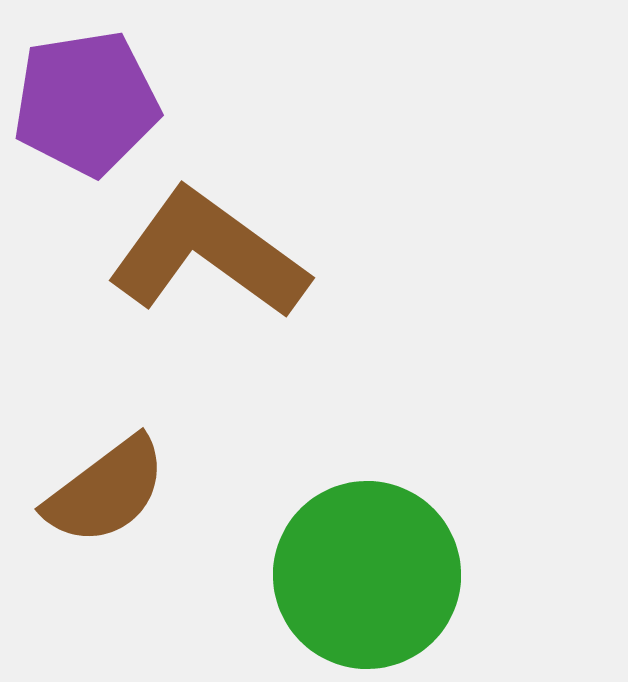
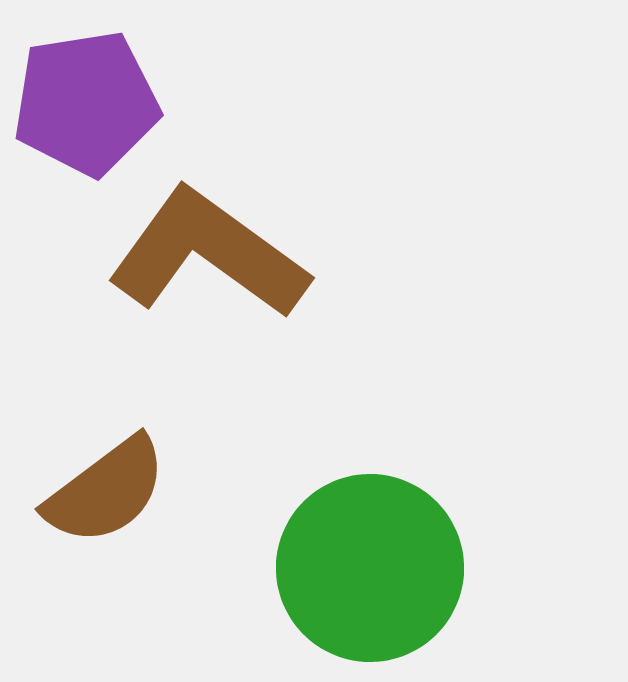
green circle: moved 3 px right, 7 px up
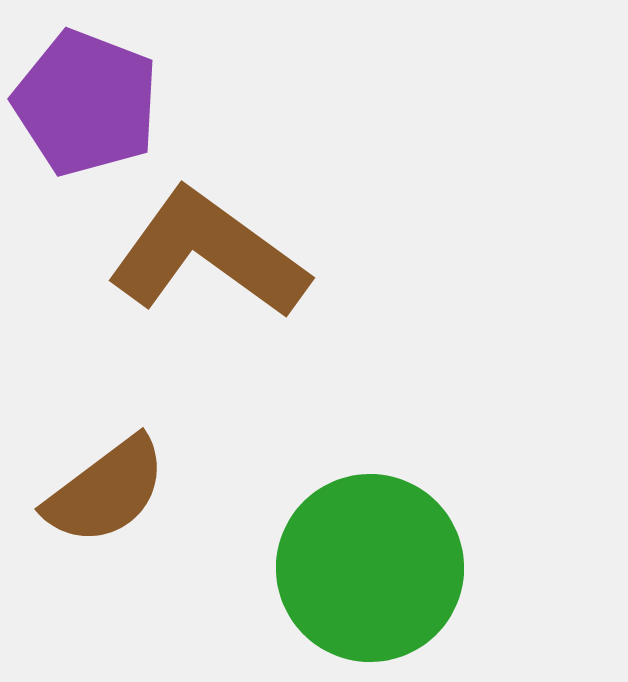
purple pentagon: rotated 30 degrees clockwise
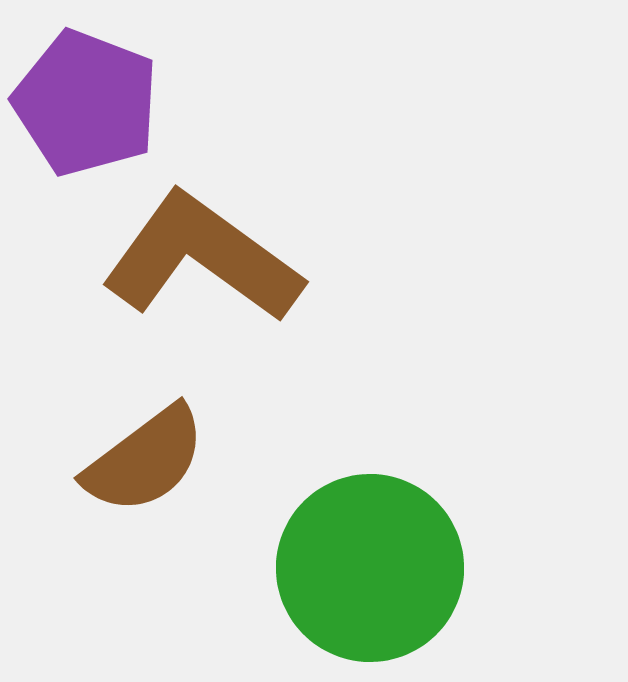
brown L-shape: moved 6 px left, 4 px down
brown semicircle: moved 39 px right, 31 px up
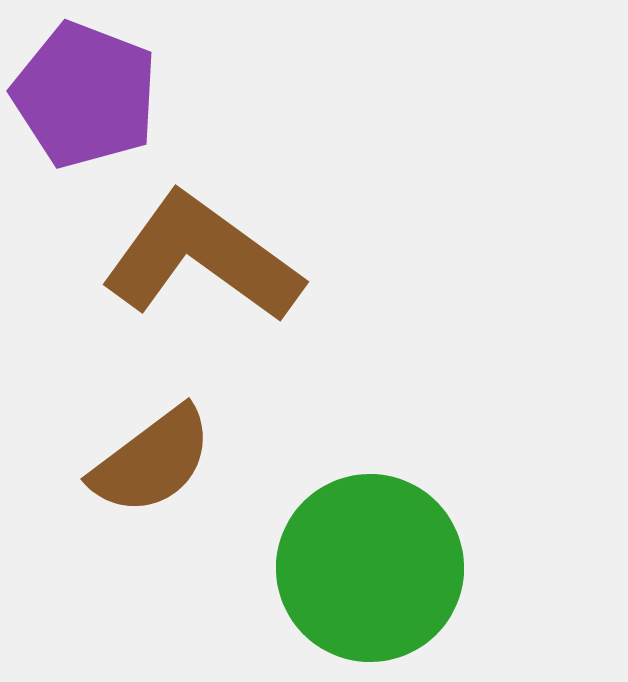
purple pentagon: moved 1 px left, 8 px up
brown semicircle: moved 7 px right, 1 px down
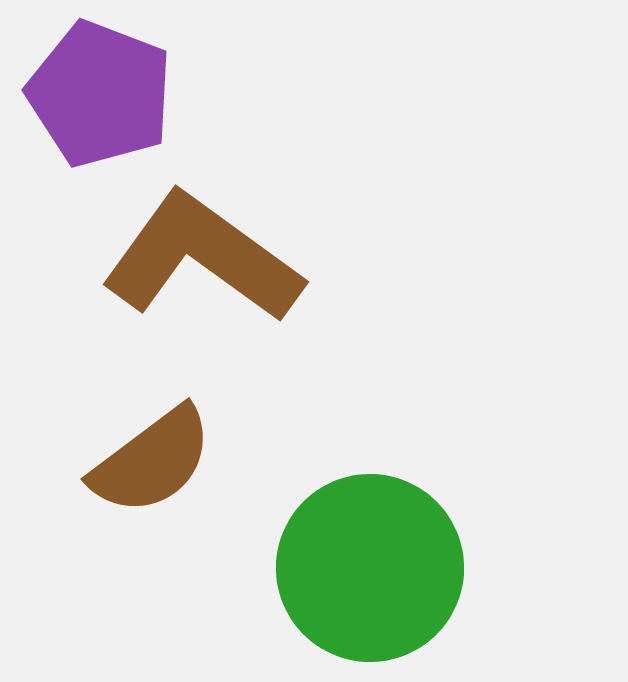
purple pentagon: moved 15 px right, 1 px up
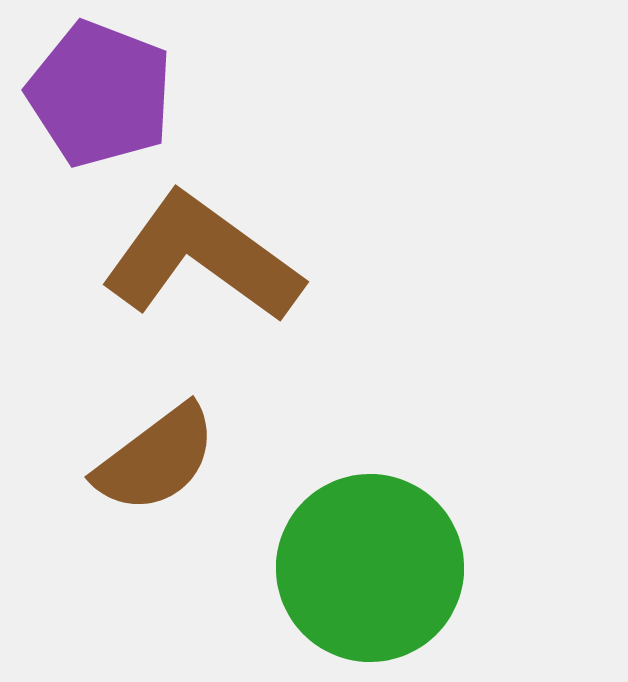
brown semicircle: moved 4 px right, 2 px up
